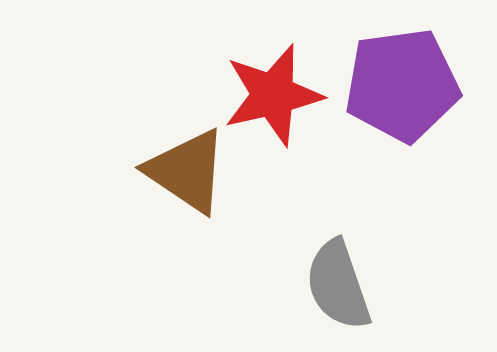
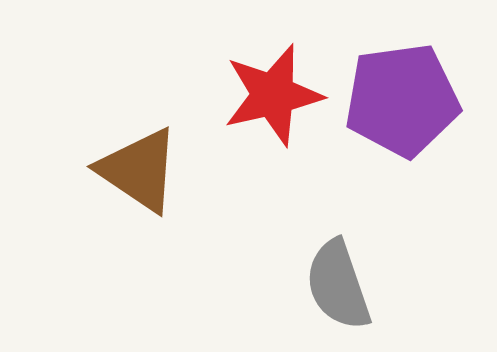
purple pentagon: moved 15 px down
brown triangle: moved 48 px left, 1 px up
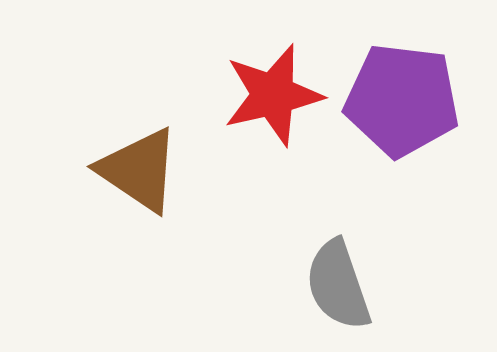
purple pentagon: rotated 15 degrees clockwise
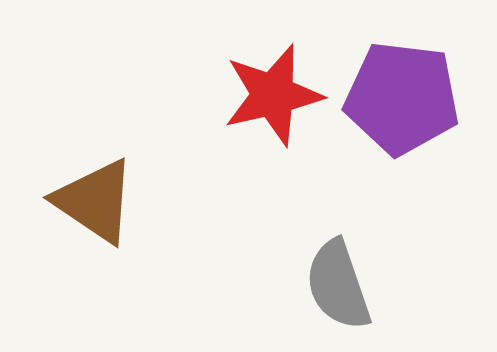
purple pentagon: moved 2 px up
brown triangle: moved 44 px left, 31 px down
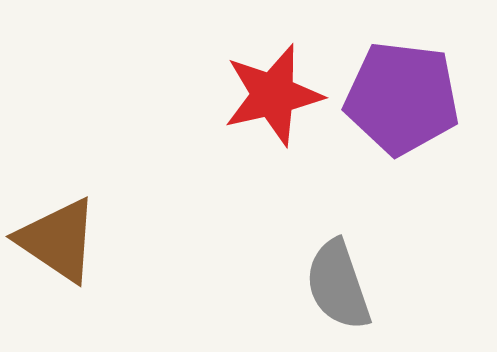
brown triangle: moved 37 px left, 39 px down
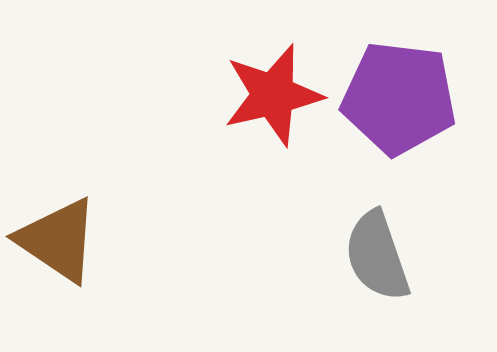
purple pentagon: moved 3 px left
gray semicircle: moved 39 px right, 29 px up
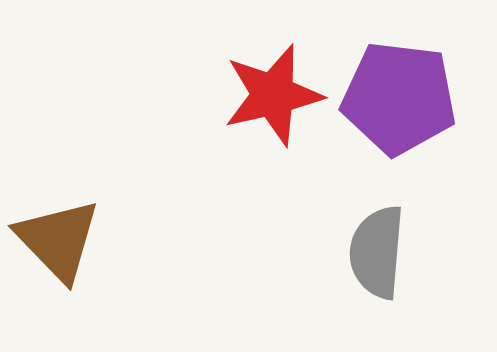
brown triangle: rotated 12 degrees clockwise
gray semicircle: moved 4 px up; rotated 24 degrees clockwise
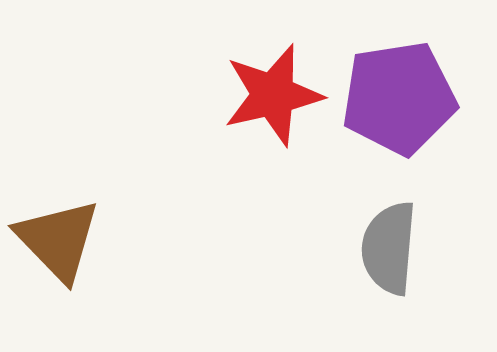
purple pentagon: rotated 16 degrees counterclockwise
gray semicircle: moved 12 px right, 4 px up
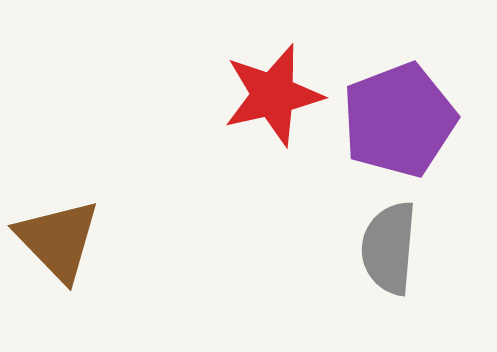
purple pentagon: moved 22 px down; rotated 12 degrees counterclockwise
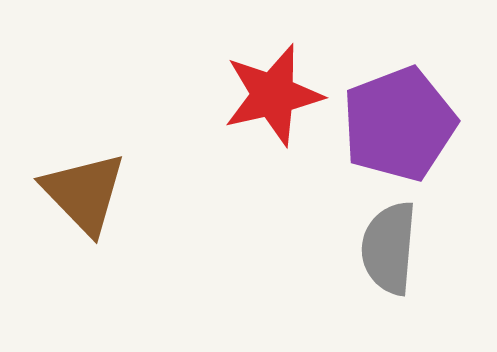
purple pentagon: moved 4 px down
brown triangle: moved 26 px right, 47 px up
